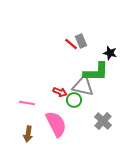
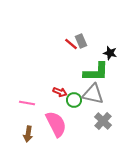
gray triangle: moved 10 px right, 8 px down
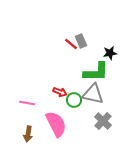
black star: rotated 24 degrees counterclockwise
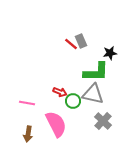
green circle: moved 1 px left, 1 px down
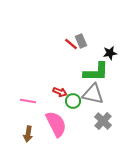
pink line: moved 1 px right, 2 px up
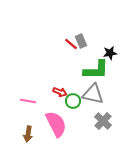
green L-shape: moved 2 px up
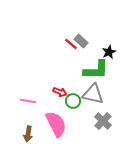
gray rectangle: rotated 24 degrees counterclockwise
black star: moved 1 px left, 1 px up; rotated 16 degrees counterclockwise
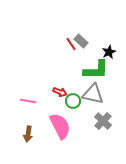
red line: rotated 16 degrees clockwise
pink semicircle: moved 4 px right, 2 px down
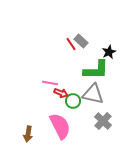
red arrow: moved 1 px right, 1 px down
pink line: moved 22 px right, 18 px up
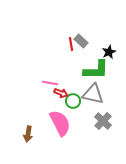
red line: rotated 24 degrees clockwise
pink semicircle: moved 3 px up
